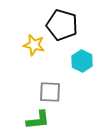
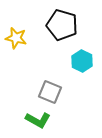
yellow star: moved 18 px left, 7 px up
gray square: rotated 20 degrees clockwise
green L-shape: rotated 35 degrees clockwise
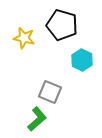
yellow star: moved 8 px right
cyan hexagon: moved 1 px up
green L-shape: moved 1 px left, 1 px up; rotated 70 degrees counterclockwise
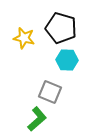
black pentagon: moved 1 px left, 3 px down
cyan hexagon: moved 15 px left; rotated 25 degrees counterclockwise
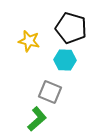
black pentagon: moved 10 px right
yellow star: moved 5 px right, 3 px down
cyan hexagon: moved 2 px left
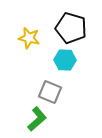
yellow star: moved 3 px up
